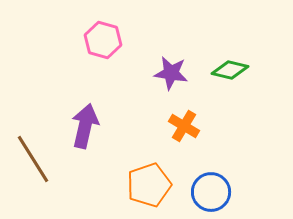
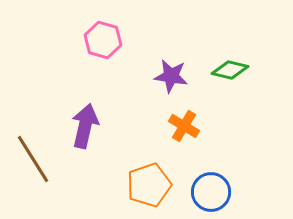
purple star: moved 3 px down
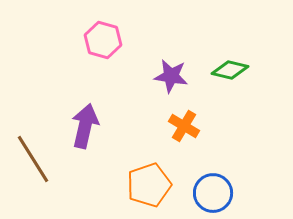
blue circle: moved 2 px right, 1 px down
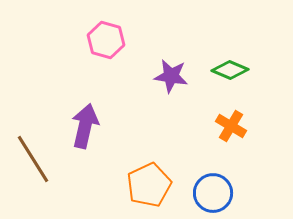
pink hexagon: moved 3 px right
green diamond: rotated 9 degrees clockwise
orange cross: moved 47 px right
orange pentagon: rotated 6 degrees counterclockwise
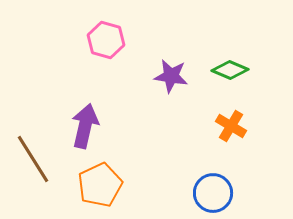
orange pentagon: moved 49 px left
